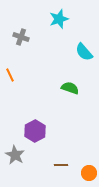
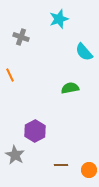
green semicircle: rotated 30 degrees counterclockwise
orange circle: moved 3 px up
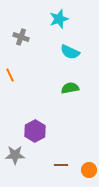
cyan semicircle: moved 14 px left; rotated 24 degrees counterclockwise
gray star: rotated 30 degrees counterclockwise
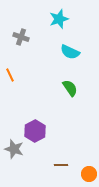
green semicircle: rotated 66 degrees clockwise
gray star: moved 1 px left, 6 px up; rotated 18 degrees clockwise
orange circle: moved 4 px down
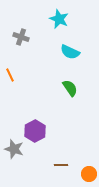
cyan star: rotated 30 degrees counterclockwise
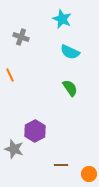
cyan star: moved 3 px right
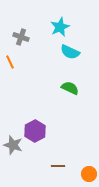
cyan star: moved 2 px left, 8 px down; rotated 24 degrees clockwise
orange line: moved 13 px up
green semicircle: rotated 30 degrees counterclockwise
gray star: moved 1 px left, 4 px up
brown line: moved 3 px left, 1 px down
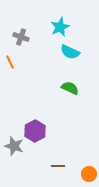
gray star: moved 1 px right, 1 px down
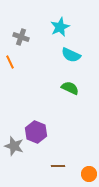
cyan semicircle: moved 1 px right, 3 px down
purple hexagon: moved 1 px right, 1 px down; rotated 10 degrees counterclockwise
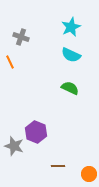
cyan star: moved 11 px right
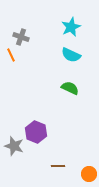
orange line: moved 1 px right, 7 px up
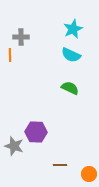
cyan star: moved 2 px right, 2 px down
gray cross: rotated 21 degrees counterclockwise
orange line: moved 1 px left; rotated 24 degrees clockwise
purple hexagon: rotated 20 degrees counterclockwise
brown line: moved 2 px right, 1 px up
